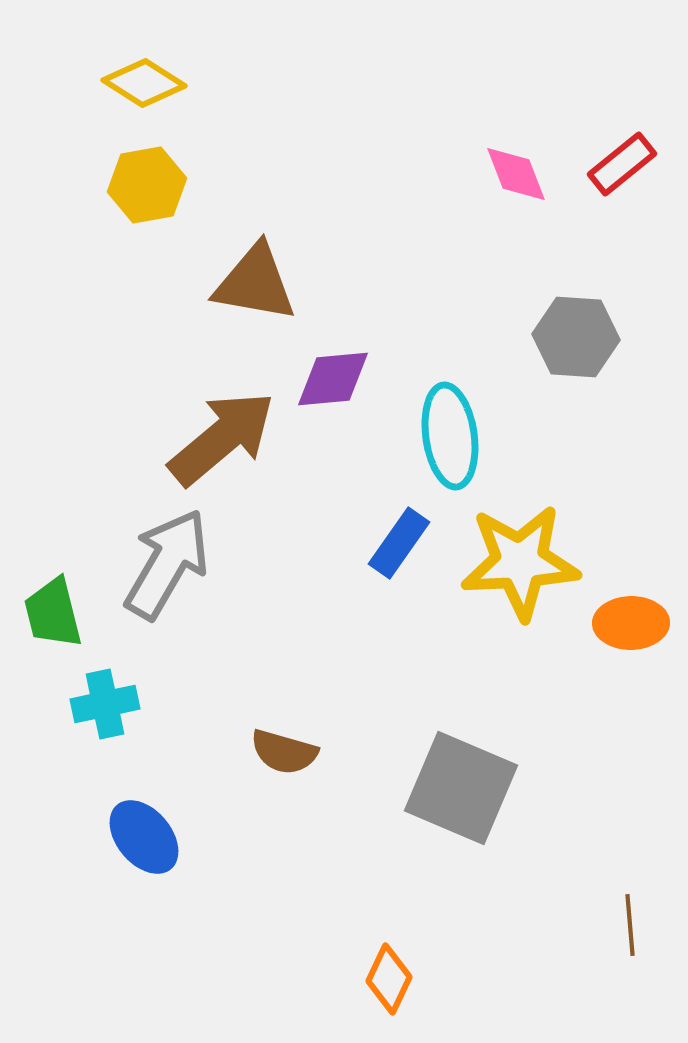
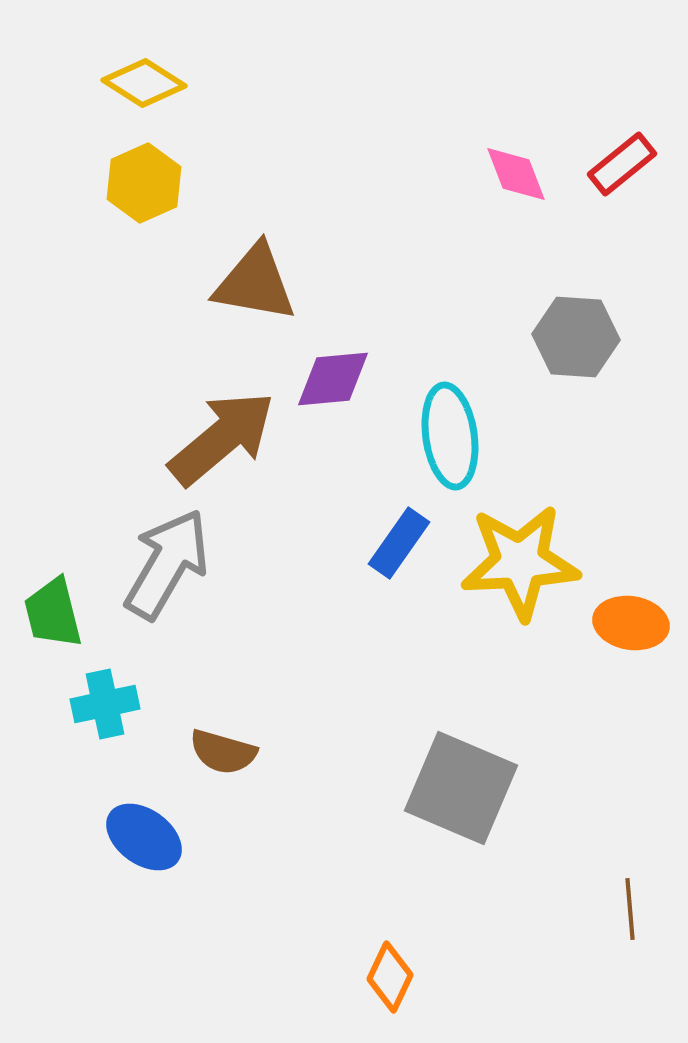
yellow hexagon: moved 3 px left, 2 px up; rotated 14 degrees counterclockwise
orange ellipse: rotated 10 degrees clockwise
brown semicircle: moved 61 px left
blue ellipse: rotated 14 degrees counterclockwise
brown line: moved 16 px up
orange diamond: moved 1 px right, 2 px up
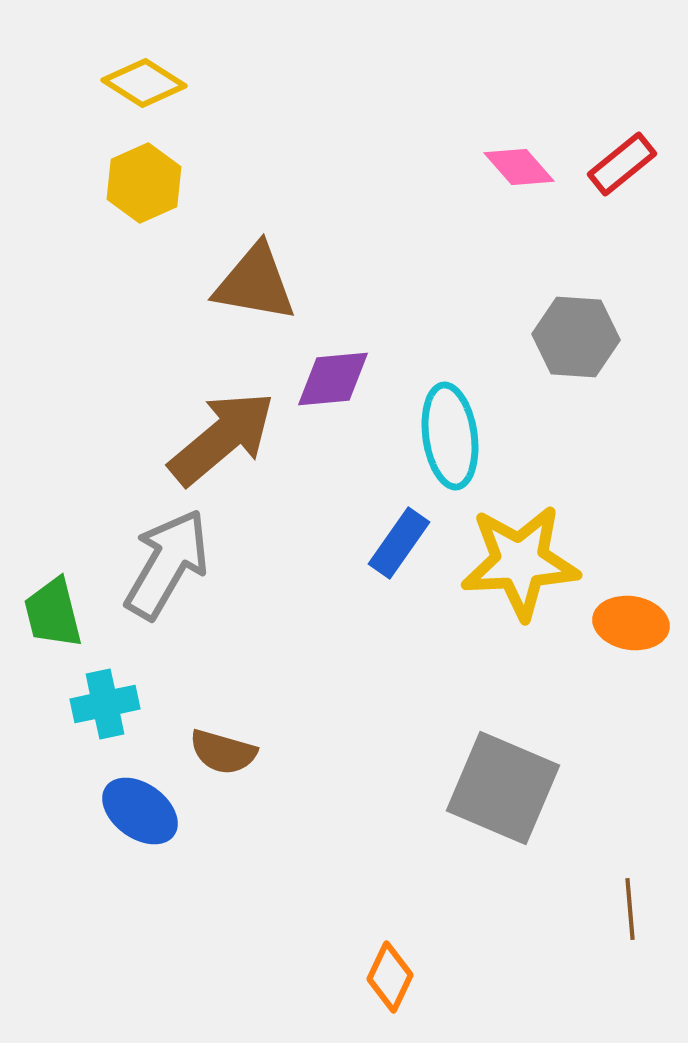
pink diamond: moved 3 px right, 7 px up; rotated 20 degrees counterclockwise
gray square: moved 42 px right
blue ellipse: moved 4 px left, 26 px up
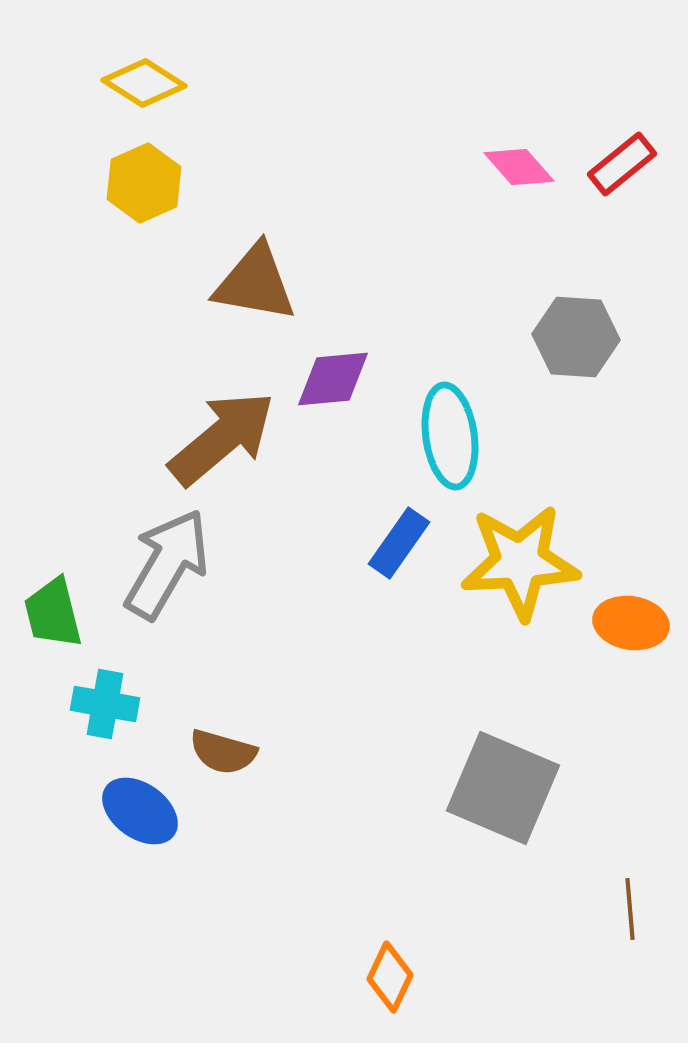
cyan cross: rotated 22 degrees clockwise
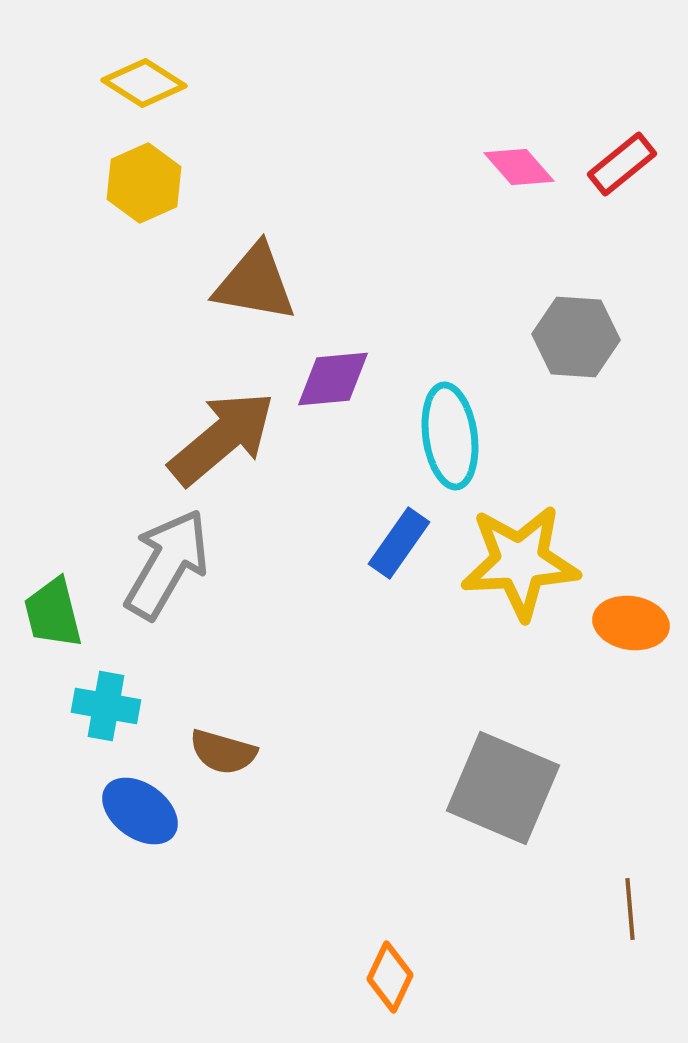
cyan cross: moved 1 px right, 2 px down
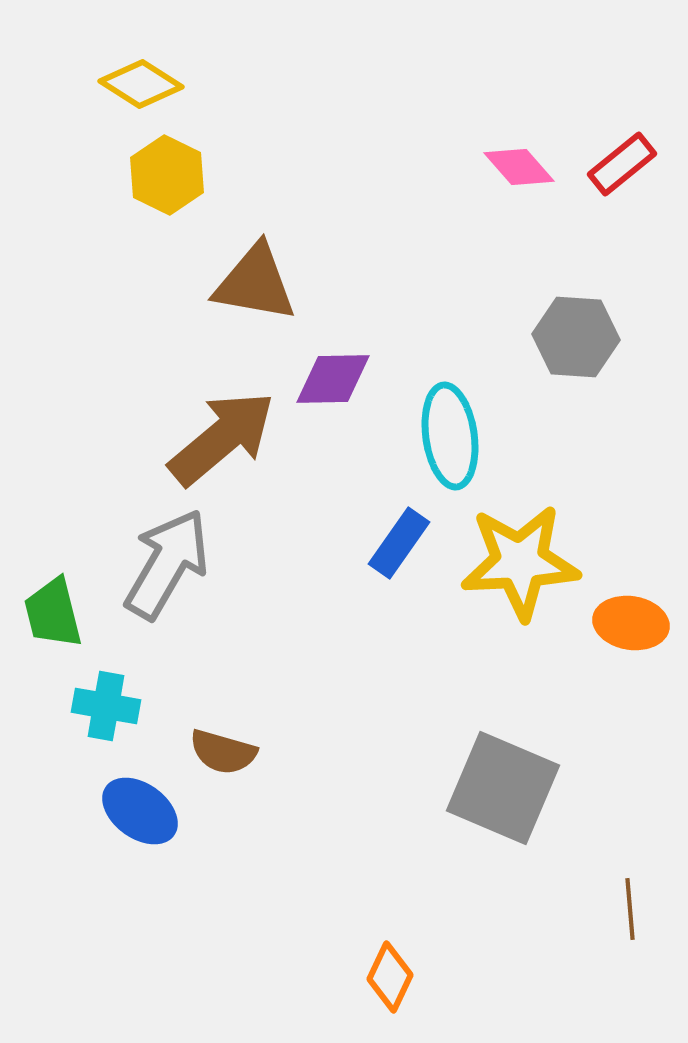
yellow diamond: moved 3 px left, 1 px down
yellow hexagon: moved 23 px right, 8 px up; rotated 10 degrees counterclockwise
purple diamond: rotated 4 degrees clockwise
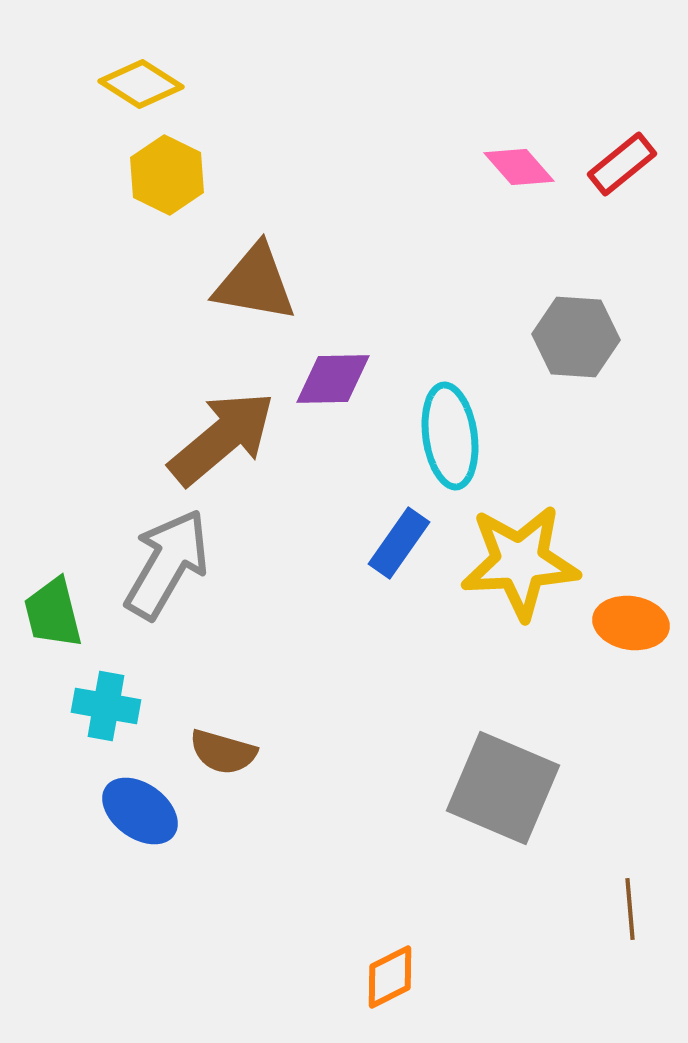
orange diamond: rotated 38 degrees clockwise
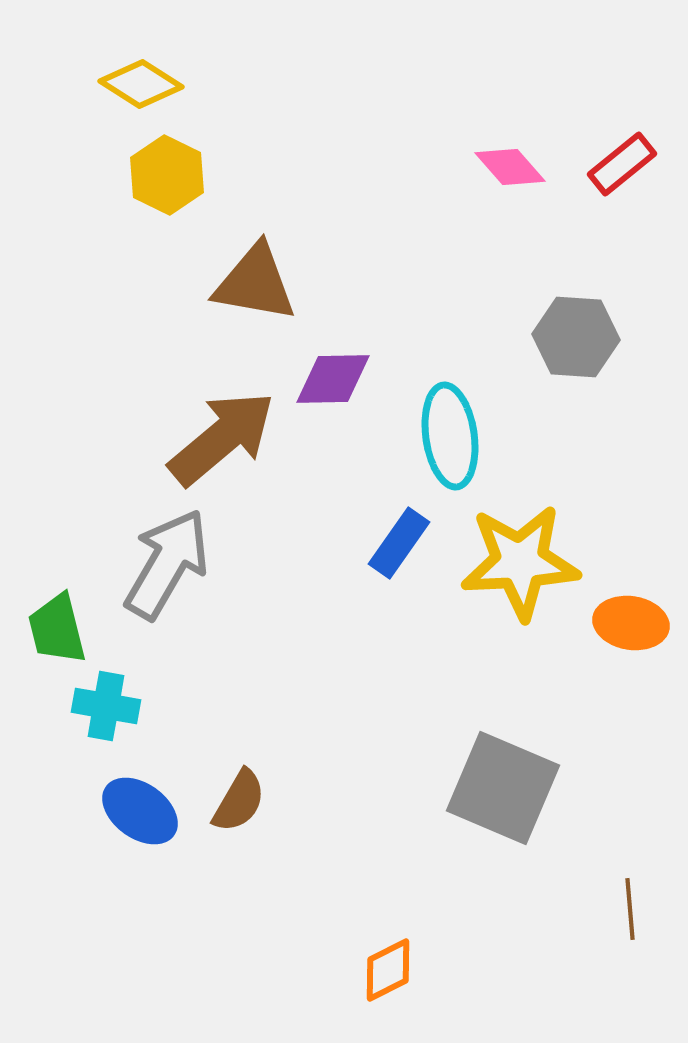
pink diamond: moved 9 px left
green trapezoid: moved 4 px right, 16 px down
brown semicircle: moved 16 px right, 49 px down; rotated 76 degrees counterclockwise
orange diamond: moved 2 px left, 7 px up
